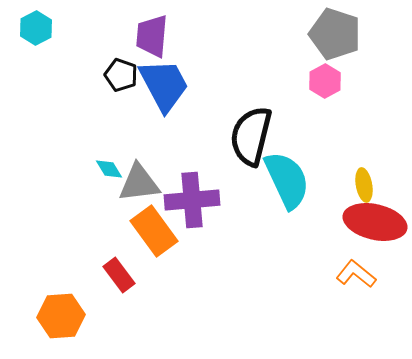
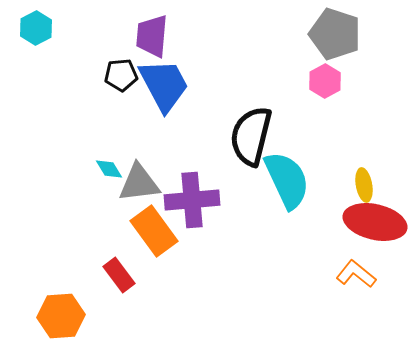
black pentagon: rotated 24 degrees counterclockwise
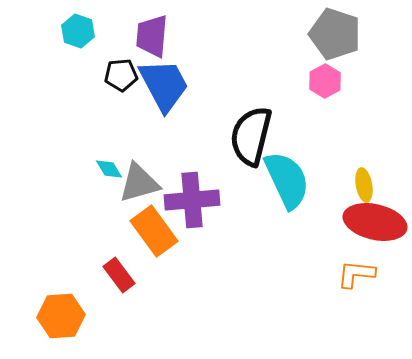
cyan hexagon: moved 42 px right, 3 px down; rotated 12 degrees counterclockwise
gray triangle: rotated 9 degrees counterclockwise
orange L-shape: rotated 33 degrees counterclockwise
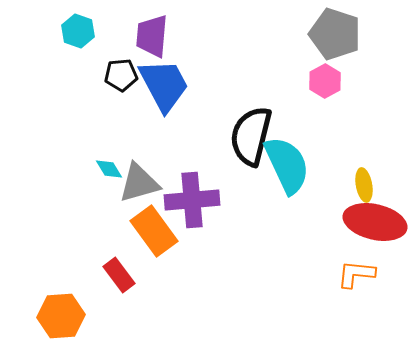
cyan semicircle: moved 15 px up
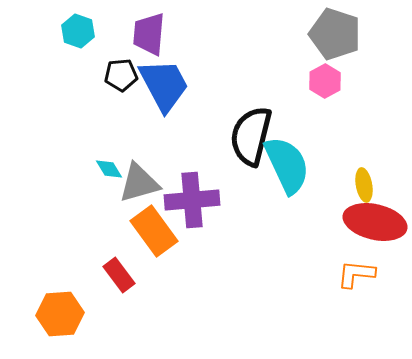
purple trapezoid: moved 3 px left, 2 px up
orange hexagon: moved 1 px left, 2 px up
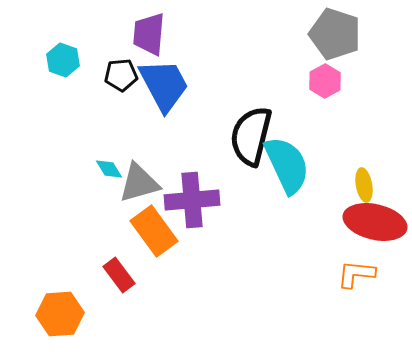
cyan hexagon: moved 15 px left, 29 px down
